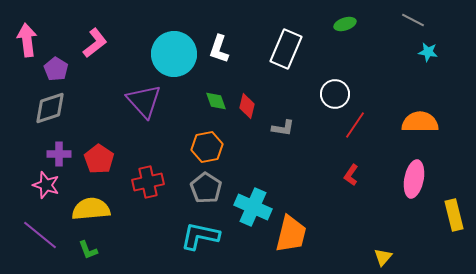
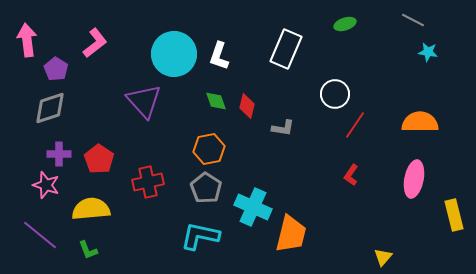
white L-shape: moved 7 px down
orange hexagon: moved 2 px right, 2 px down
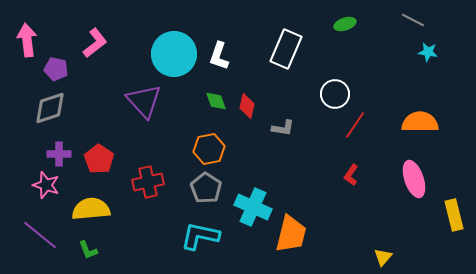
purple pentagon: rotated 20 degrees counterclockwise
pink ellipse: rotated 30 degrees counterclockwise
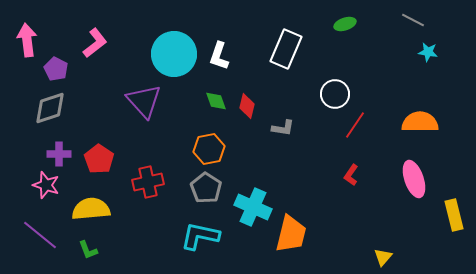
purple pentagon: rotated 15 degrees clockwise
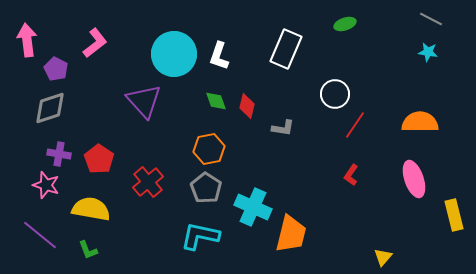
gray line: moved 18 px right, 1 px up
purple cross: rotated 10 degrees clockwise
red cross: rotated 28 degrees counterclockwise
yellow semicircle: rotated 15 degrees clockwise
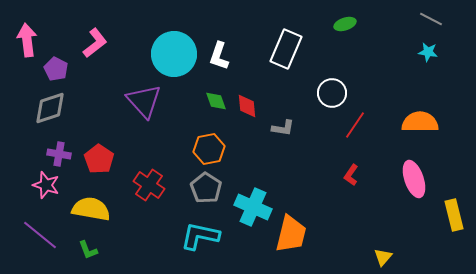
white circle: moved 3 px left, 1 px up
red diamond: rotated 20 degrees counterclockwise
red cross: moved 1 px right, 3 px down; rotated 16 degrees counterclockwise
